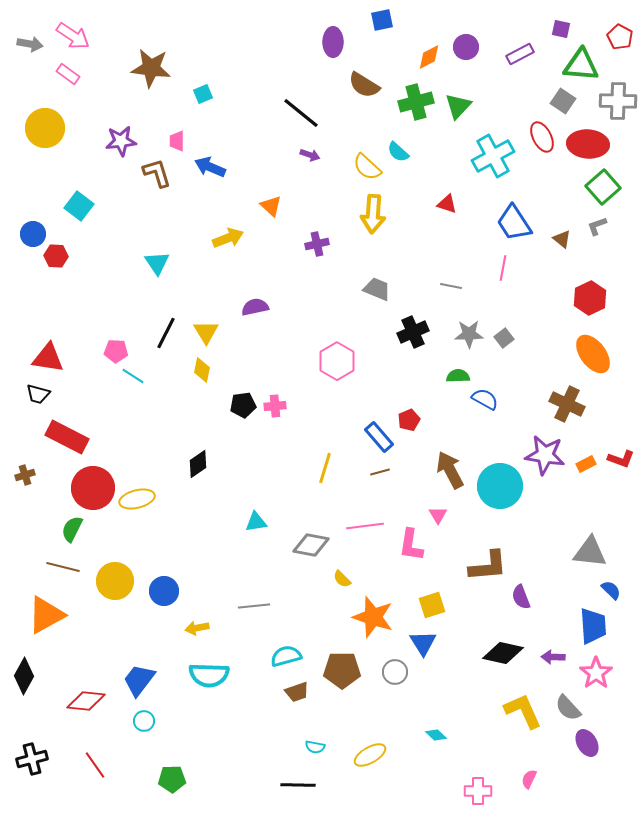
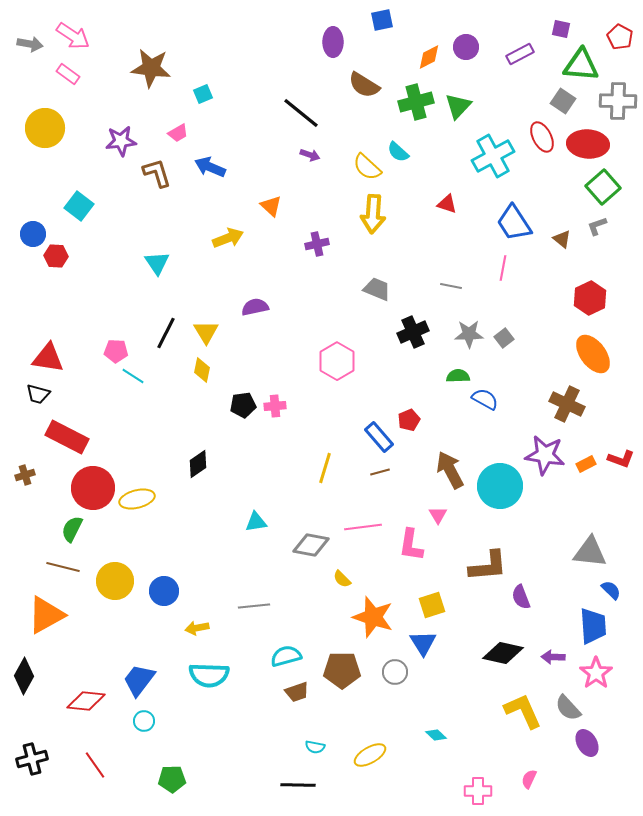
pink trapezoid at (177, 141): moved 1 px right, 8 px up; rotated 120 degrees counterclockwise
pink line at (365, 526): moved 2 px left, 1 px down
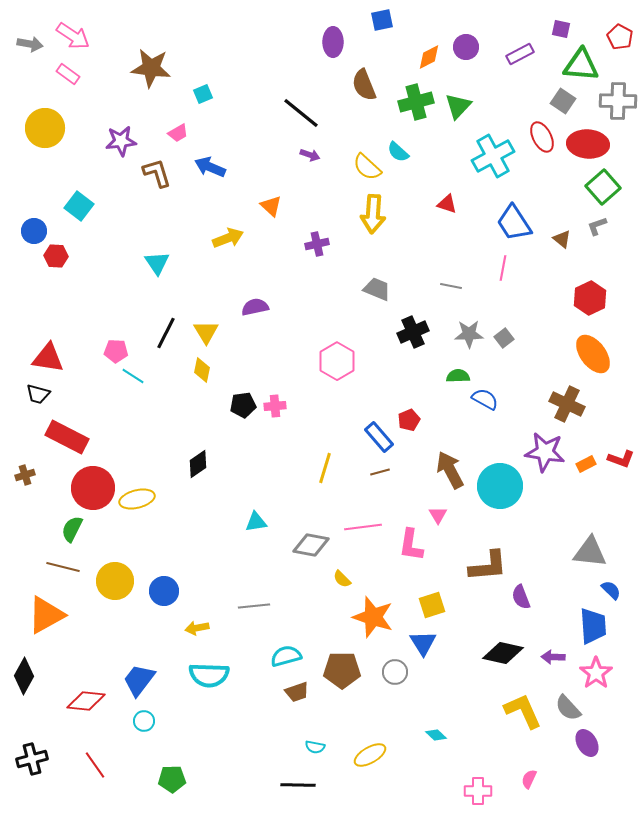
brown semicircle at (364, 85): rotated 36 degrees clockwise
blue circle at (33, 234): moved 1 px right, 3 px up
purple star at (545, 455): moved 3 px up
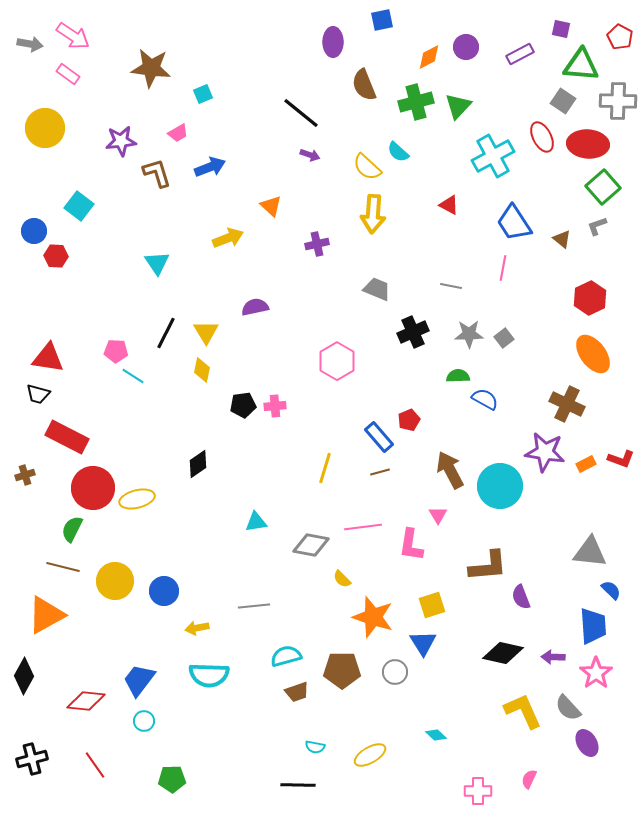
blue arrow at (210, 167): rotated 136 degrees clockwise
red triangle at (447, 204): moved 2 px right, 1 px down; rotated 10 degrees clockwise
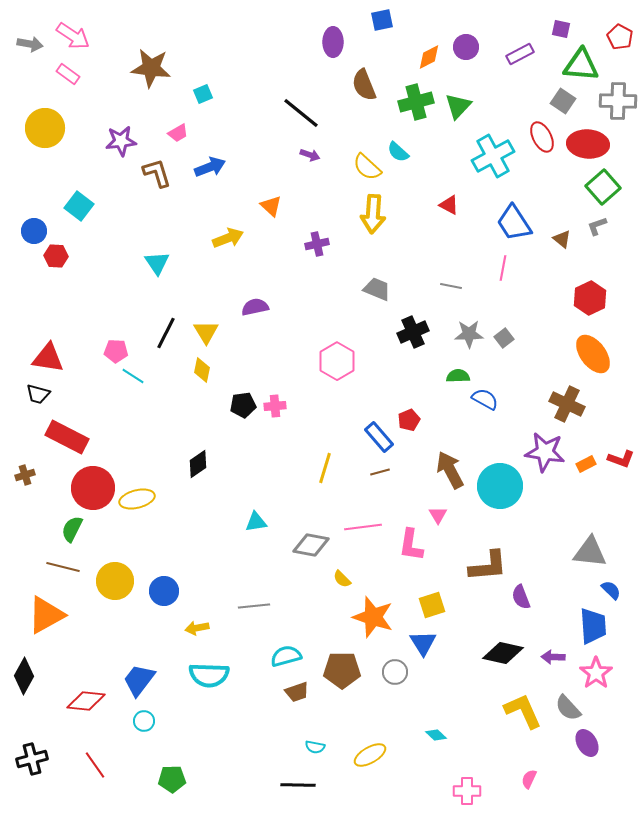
pink cross at (478, 791): moved 11 px left
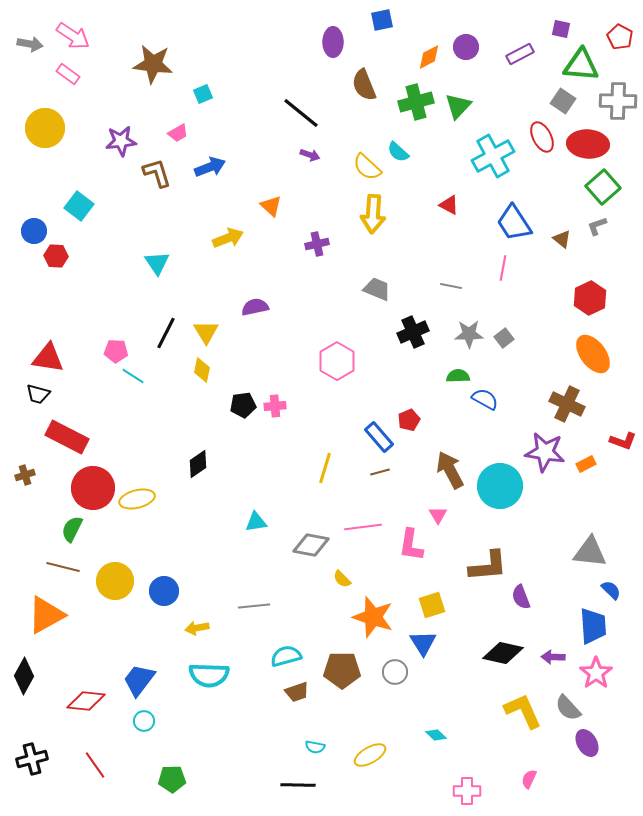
brown star at (151, 68): moved 2 px right, 4 px up
red L-shape at (621, 459): moved 2 px right, 18 px up
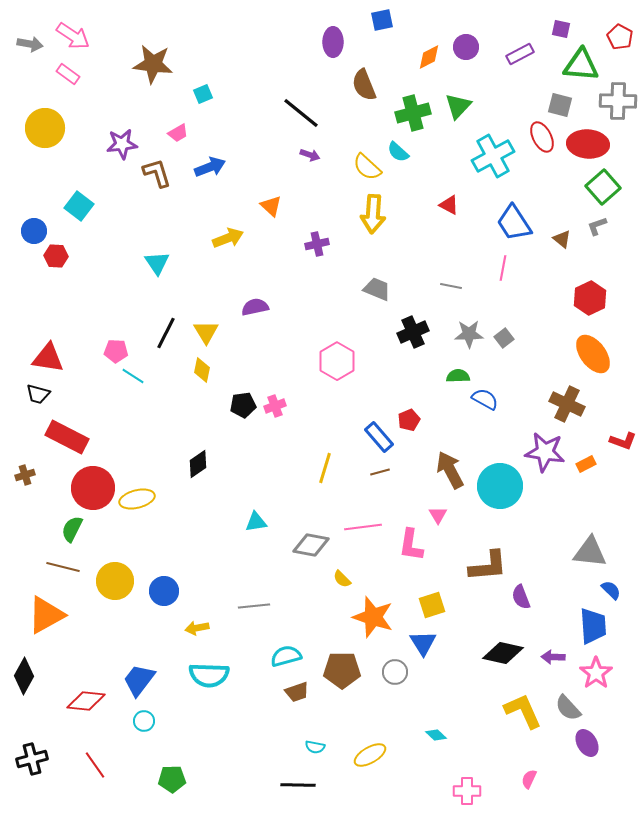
gray square at (563, 101): moved 3 px left, 4 px down; rotated 20 degrees counterclockwise
green cross at (416, 102): moved 3 px left, 11 px down
purple star at (121, 141): moved 1 px right, 3 px down
pink cross at (275, 406): rotated 15 degrees counterclockwise
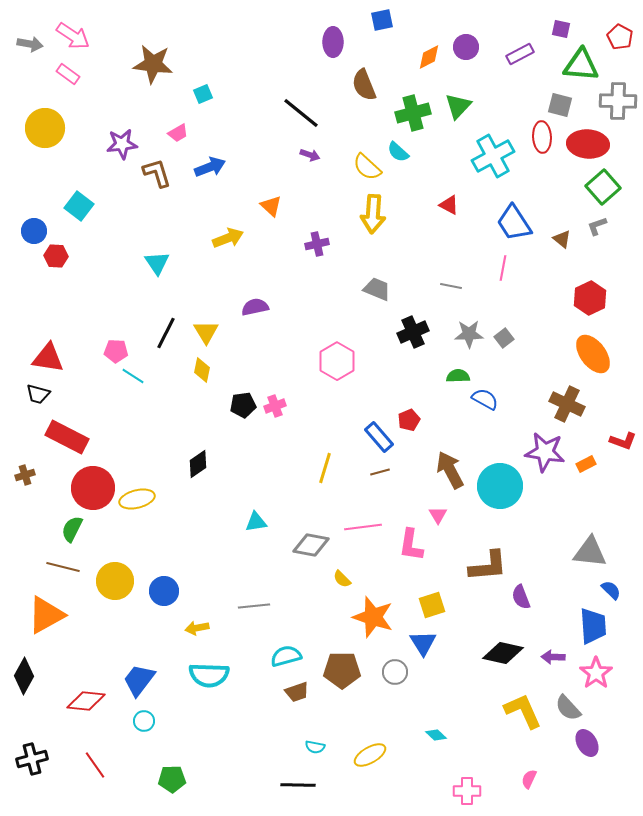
red ellipse at (542, 137): rotated 24 degrees clockwise
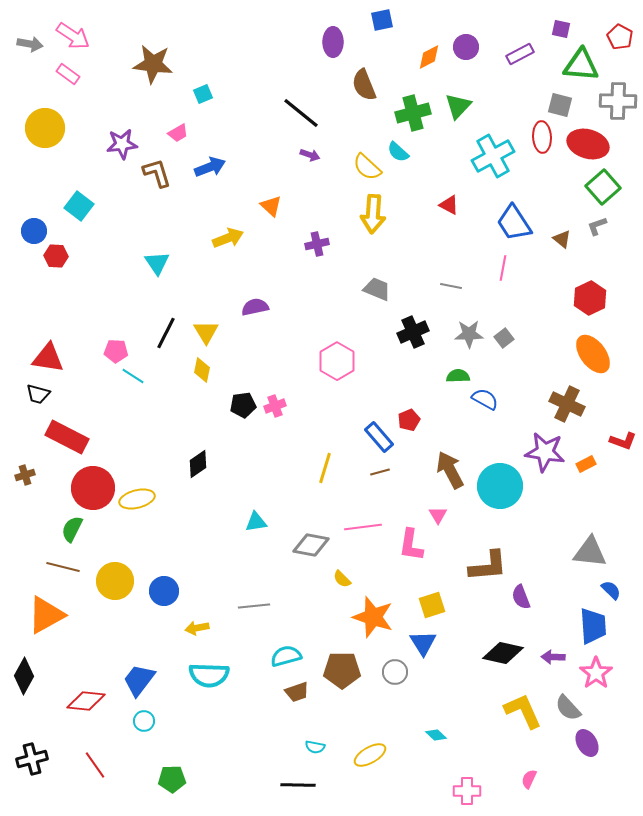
red ellipse at (588, 144): rotated 12 degrees clockwise
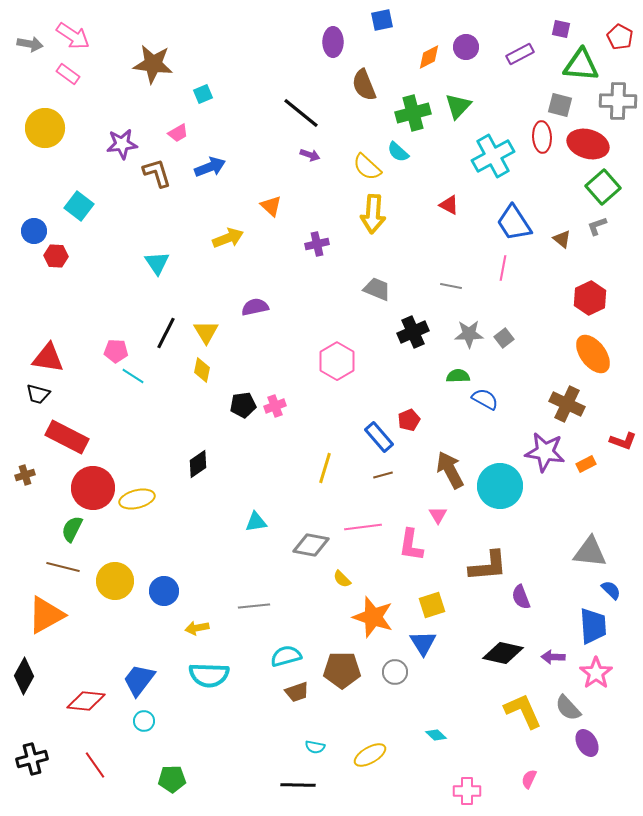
brown line at (380, 472): moved 3 px right, 3 px down
